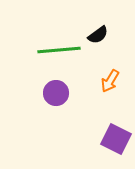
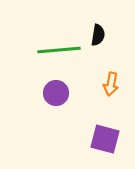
black semicircle: rotated 45 degrees counterclockwise
orange arrow: moved 1 px right, 3 px down; rotated 20 degrees counterclockwise
purple square: moved 11 px left; rotated 12 degrees counterclockwise
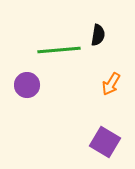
orange arrow: rotated 20 degrees clockwise
purple circle: moved 29 px left, 8 px up
purple square: moved 3 px down; rotated 16 degrees clockwise
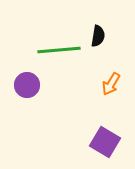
black semicircle: moved 1 px down
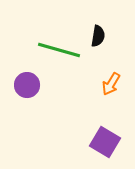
green line: rotated 21 degrees clockwise
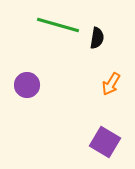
black semicircle: moved 1 px left, 2 px down
green line: moved 1 px left, 25 px up
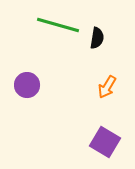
orange arrow: moved 4 px left, 3 px down
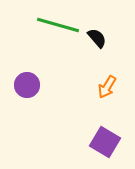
black semicircle: rotated 50 degrees counterclockwise
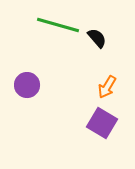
purple square: moved 3 px left, 19 px up
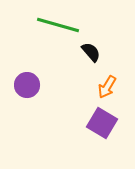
black semicircle: moved 6 px left, 14 px down
